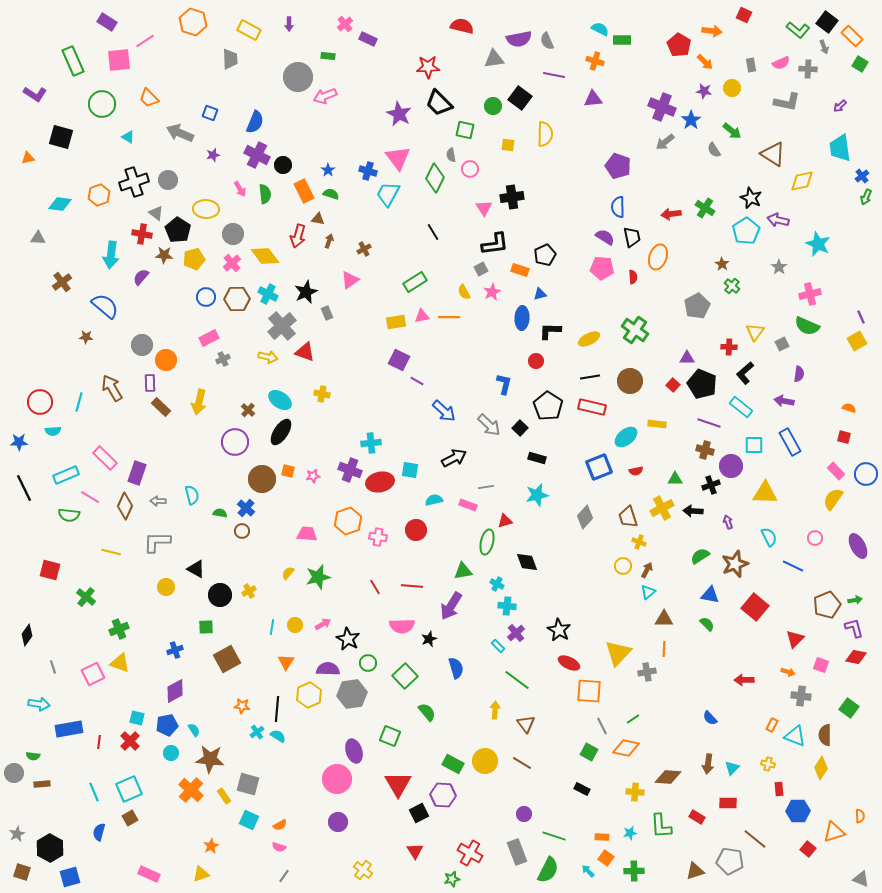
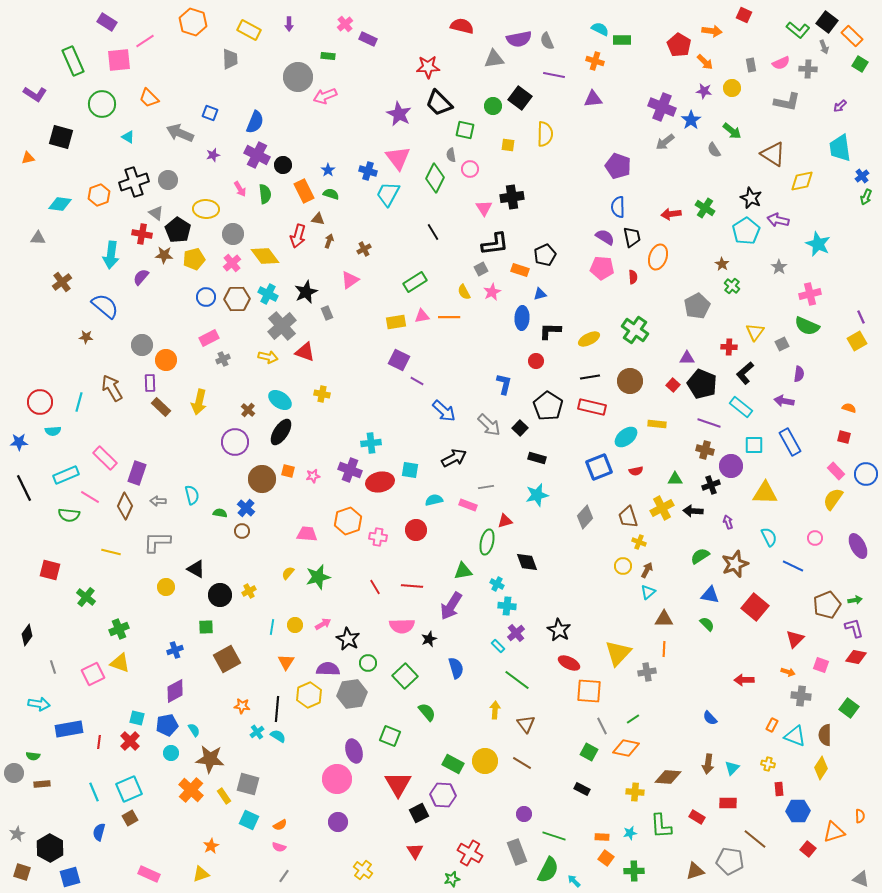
cyan arrow at (588, 871): moved 14 px left, 10 px down
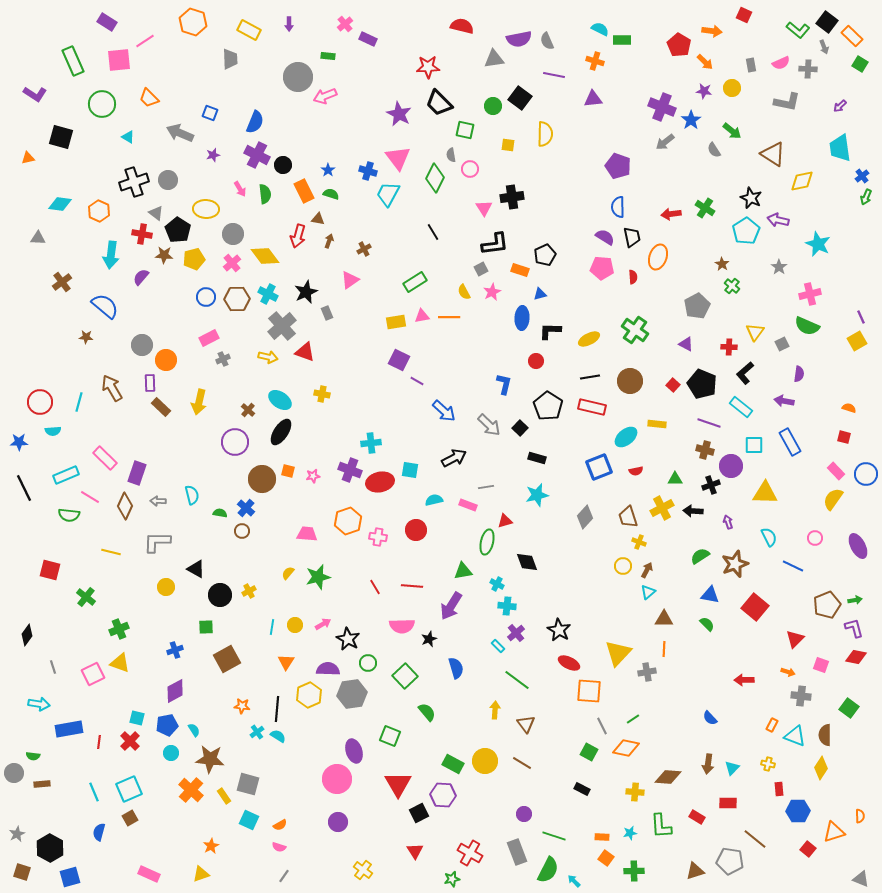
orange hexagon at (99, 195): moved 16 px down; rotated 15 degrees counterclockwise
purple triangle at (687, 358): moved 1 px left, 14 px up; rotated 28 degrees clockwise
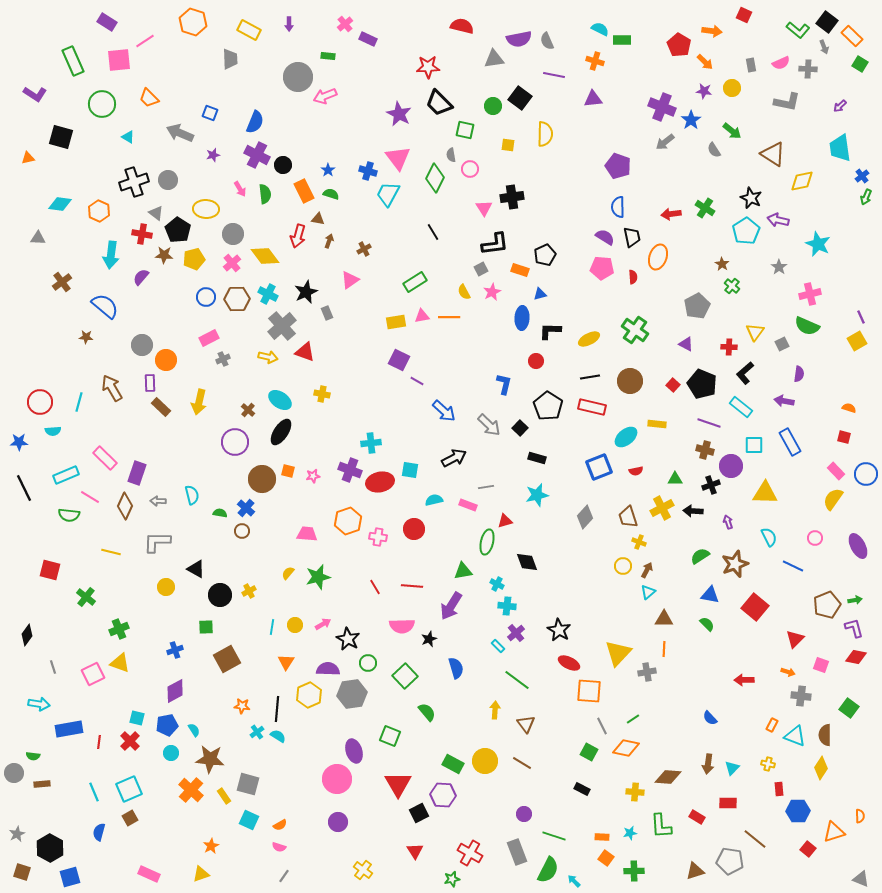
red circle at (416, 530): moved 2 px left, 1 px up
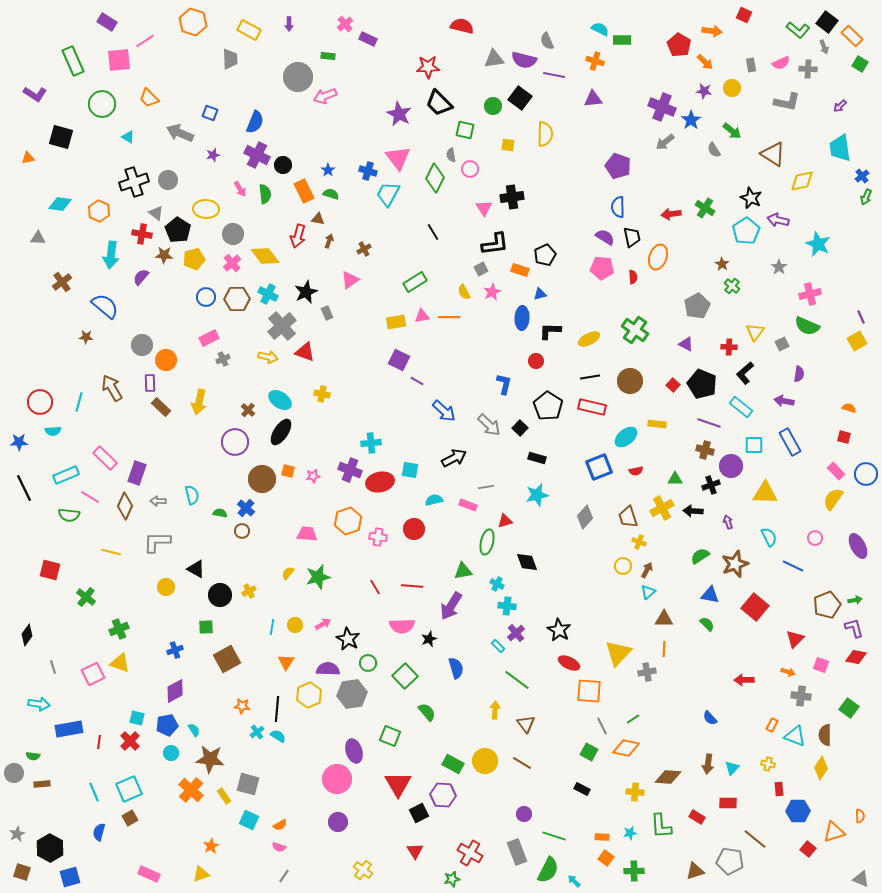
purple semicircle at (519, 39): moved 5 px right, 21 px down; rotated 25 degrees clockwise
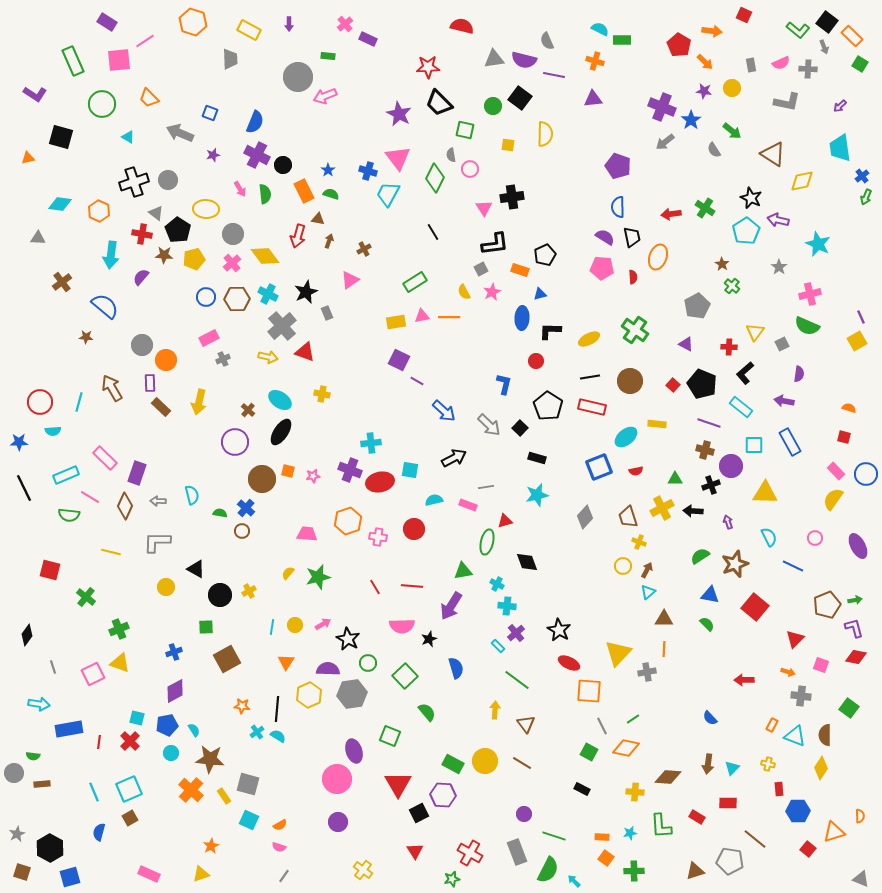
blue cross at (175, 650): moved 1 px left, 2 px down
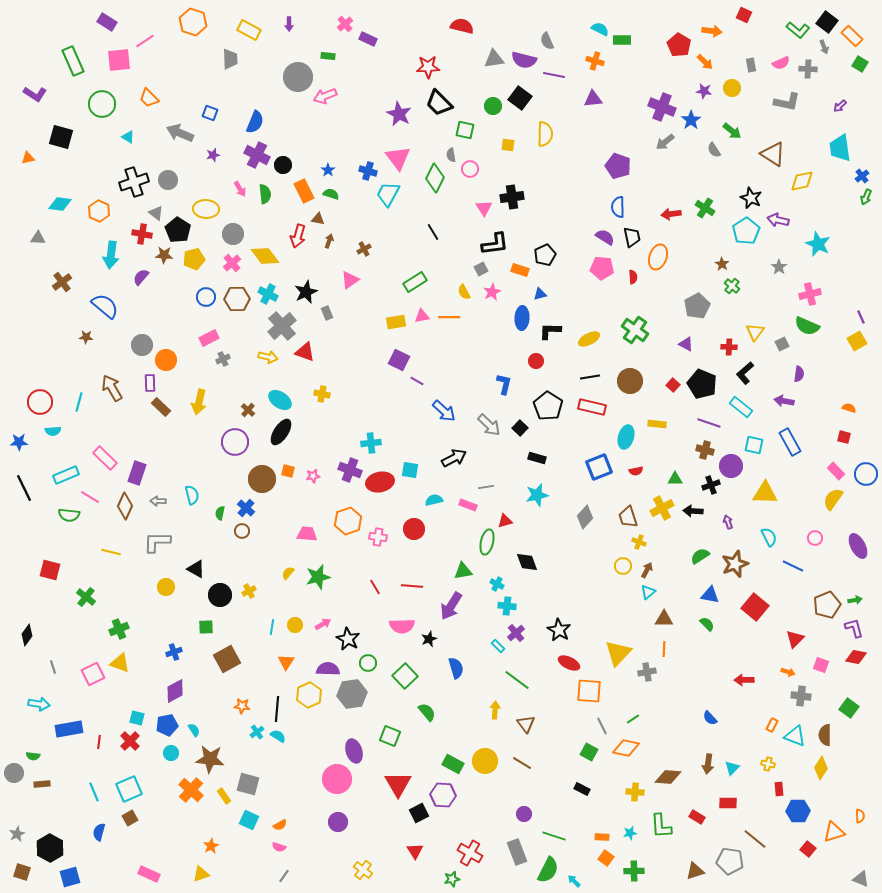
cyan ellipse at (626, 437): rotated 35 degrees counterclockwise
cyan square at (754, 445): rotated 12 degrees clockwise
green semicircle at (220, 513): rotated 88 degrees counterclockwise
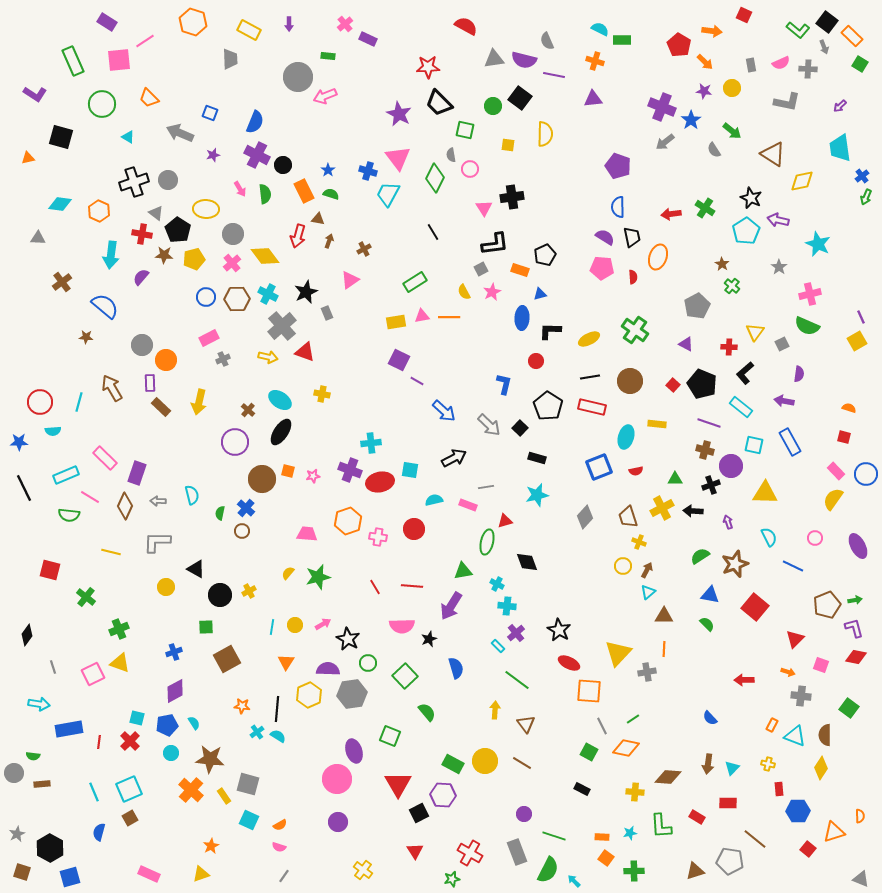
red semicircle at (462, 26): moved 4 px right; rotated 15 degrees clockwise
brown triangle at (664, 619): moved 3 px up
cyan semicircle at (194, 730): moved 7 px up
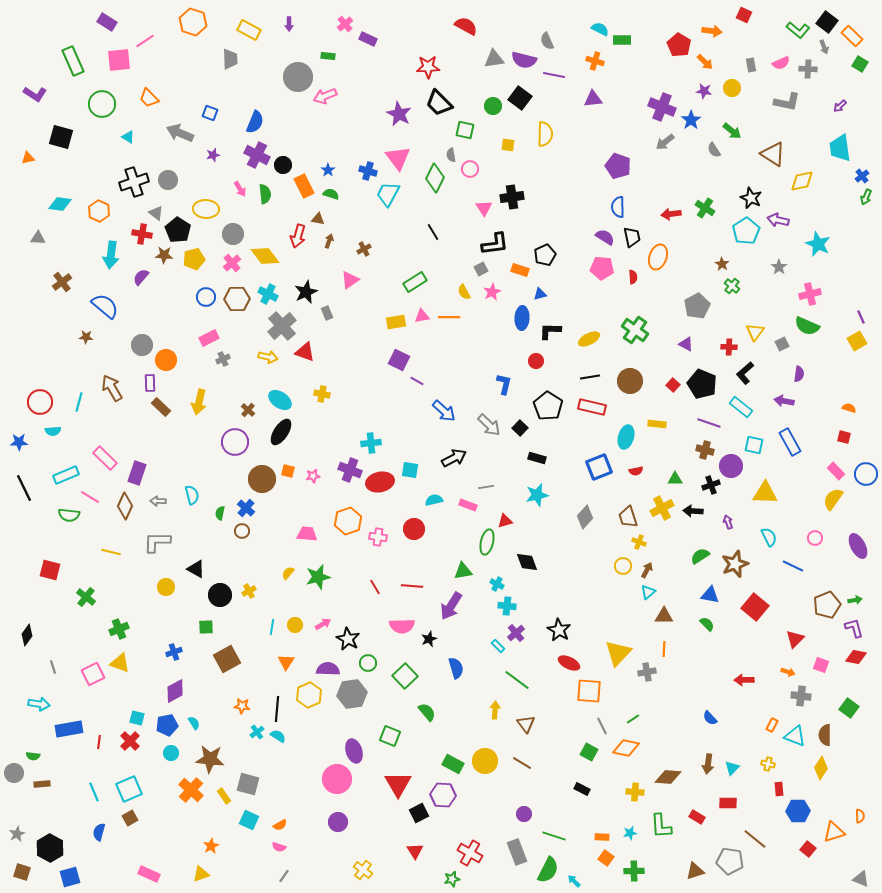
orange rectangle at (304, 191): moved 5 px up
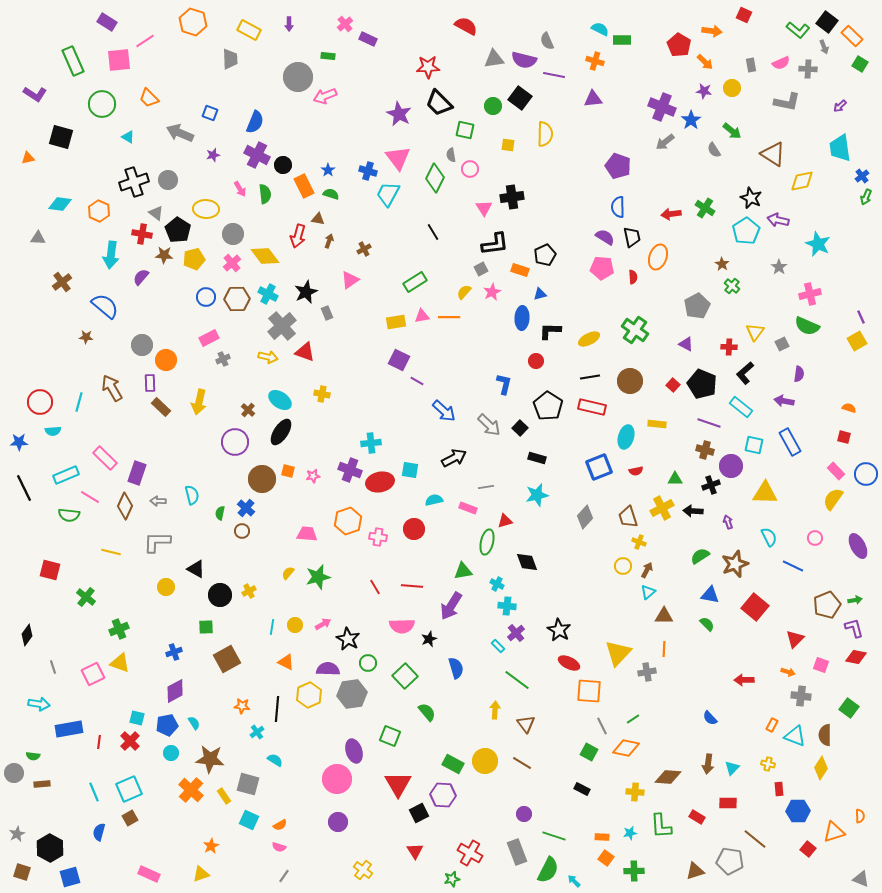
yellow semicircle at (464, 292): rotated 70 degrees clockwise
pink rectangle at (468, 505): moved 3 px down
orange triangle at (286, 662): rotated 36 degrees counterclockwise
cyan semicircle at (278, 736): moved 3 px left, 24 px down
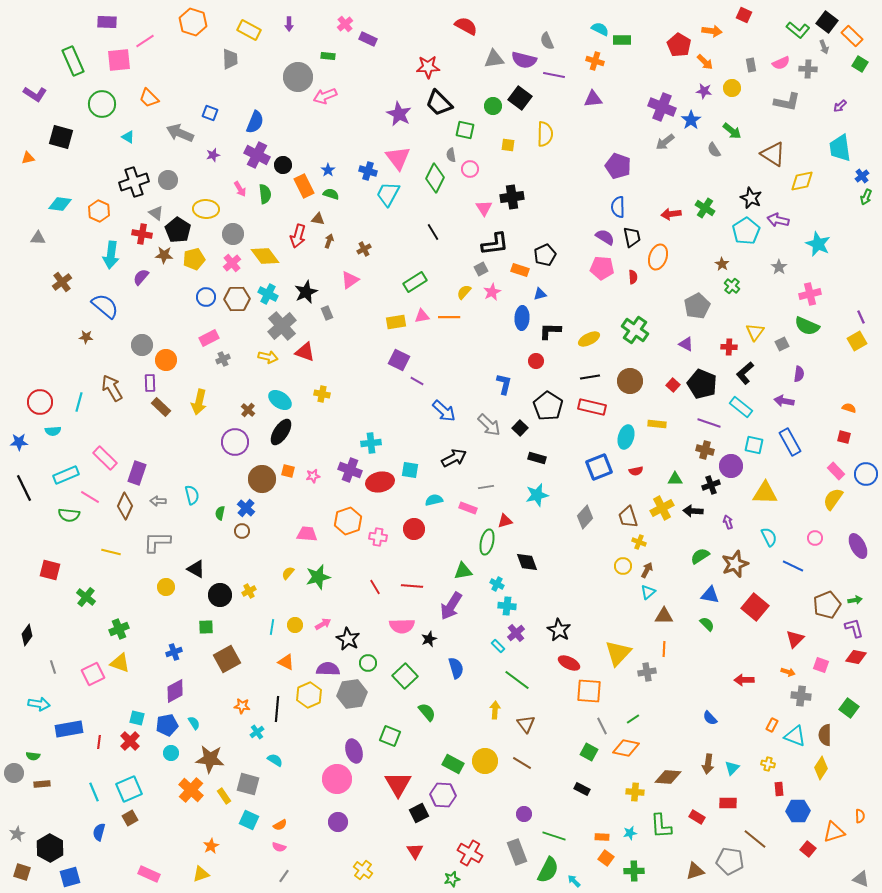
purple rectangle at (107, 22): rotated 30 degrees counterclockwise
